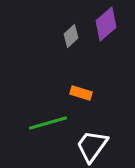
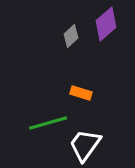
white trapezoid: moved 7 px left, 1 px up
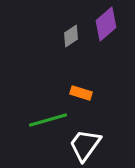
gray diamond: rotated 10 degrees clockwise
green line: moved 3 px up
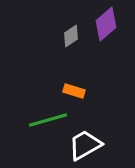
orange rectangle: moved 7 px left, 2 px up
white trapezoid: rotated 24 degrees clockwise
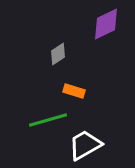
purple diamond: rotated 16 degrees clockwise
gray diamond: moved 13 px left, 18 px down
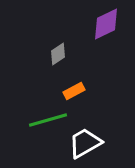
orange rectangle: rotated 45 degrees counterclockwise
white trapezoid: moved 2 px up
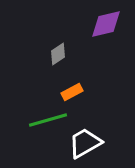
purple diamond: rotated 12 degrees clockwise
orange rectangle: moved 2 px left, 1 px down
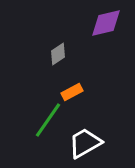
purple diamond: moved 1 px up
green line: rotated 39 degrees counterclockwise
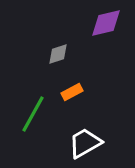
gray diamond: rotated 15 degrees clockwise
green line: moved 15 px left, 6 px up; rotated 6 degrees counterclockwise
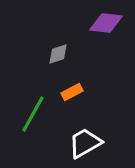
purple diamond: rotated 20 degrees clockwise
